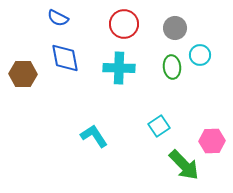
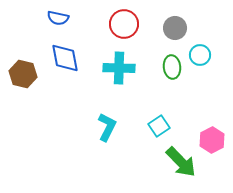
blue semicircle: rotated 15 degrees counterclockwise
brown hexagon: rotated 12 degrees clockwise
cyan L-shape: moved 13 px right, 9 px up; rotated 60 degrees clockwise
pink hexagon: moved 1 px up; rotated 25 degrees counterclockwise
green arrow: moved 3 px left, 3 px up
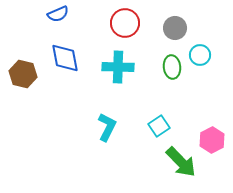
blue semicircle: moved 4 px up; rotated 35 degrees counterclockwise
red circle: moved 1 px right, 1 px up
cyan cross: moved 1 px left, 1 px up
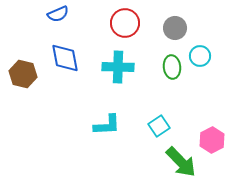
cyan circle: moved 1 px down
cyan L-shape: moved 2 px up; rotated 60 degrees clockwise
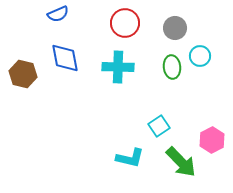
cyan L-shape: moved 23 px right, 33 px down; rotated 16 degrees clockwise
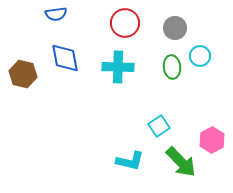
blue semicircle: moved 2 px left; rotated 15 degrees clockwise
cyan L-shape: moved 3 px down
